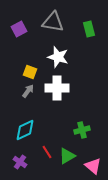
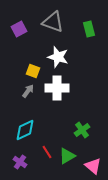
gray triangle: rotated 10 degrees clockwise
yellow square: moved 3 px right, 1 px up
green cross: rotated 21 degrees counterclockwise
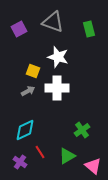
gray arrow: rotated 24 degrees clockwise
red line: moved 7 px left
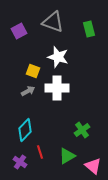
purple square: moved 2 px down
cyan diamond: rotated 20 degrees counterclockwise
red line: rotated 16 degrees clockwise
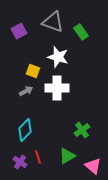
green rectangle: moved 8 px left, 3 px down; rotated 21 degrees counterclockwise
gray arrow: moved 2 px left
red line: moved 2 px left, 5 px down
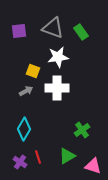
gray triangle: moved 6 px down
purple square: rotated 21 degrees clockwise
white star: rotated 25 degrees counterclockwise
cyan diamond: moved 1 px left, 1 px up; rotated 15 degrees counterclockwise
pink triangle: rotated 24 degrees counterclockwise
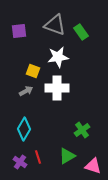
gray triangle: moved 2 px right, 3 px up
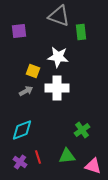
gray triangle: moved 4 px right, 9 px up
green rectangle: rotated 28 degrees clockwise
white star: rotated 15 degrees clockwise
cyan diamond: moved 2 px left, 1 px down; rotated 40 degrees clockwise
green triangle: rotated 24 degrees clockwise
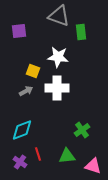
red line: moved 3 px up
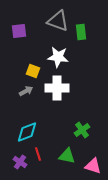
gray triangle: moved 1 px left, 5 px down
cyan diamond: moved 5 px right, 2 px down
green triangle: rotated 18 degrees clockwise
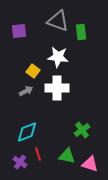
yellow square: rotated 16 degrees clockwise
pink triangle: moved 3 px left, 2 px up
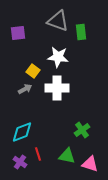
purple square: moved 1 px left, 2 px down
gray arrow: moved 1 px left, 2 px up
cyan diamond: moved 5 px left
